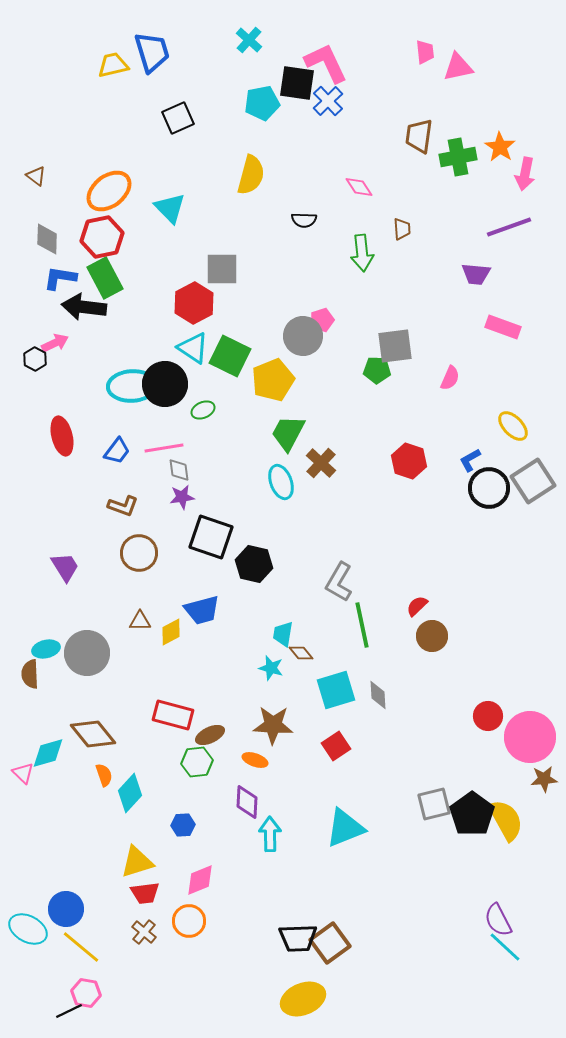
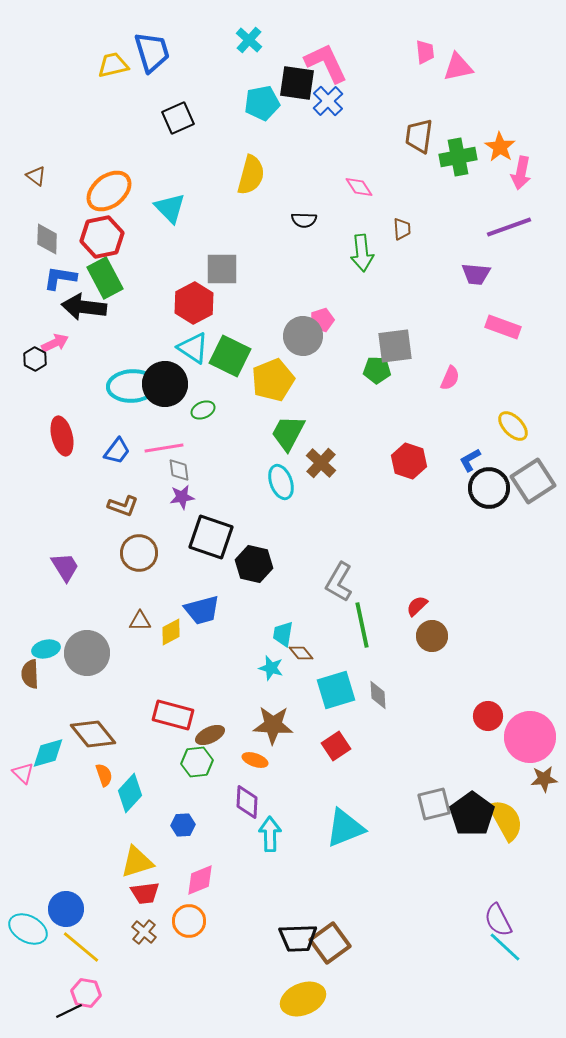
pink arrow at (525, 174): moved 4 px left, 1 px up
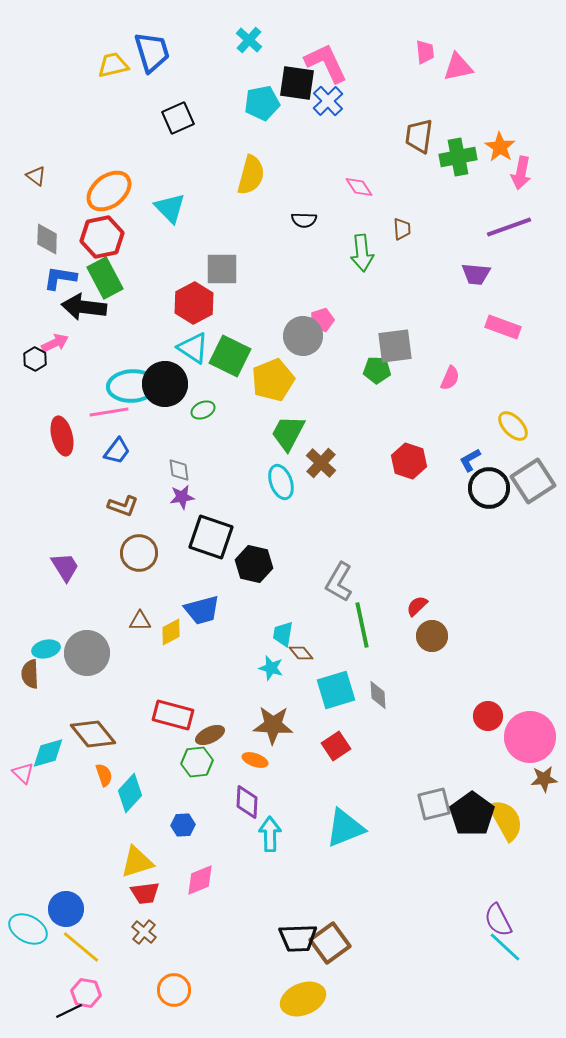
pink line at (164, 448): moved 55 px left, 36 px up
orange circle at (189, 921): moved 15 px left, 69 px down
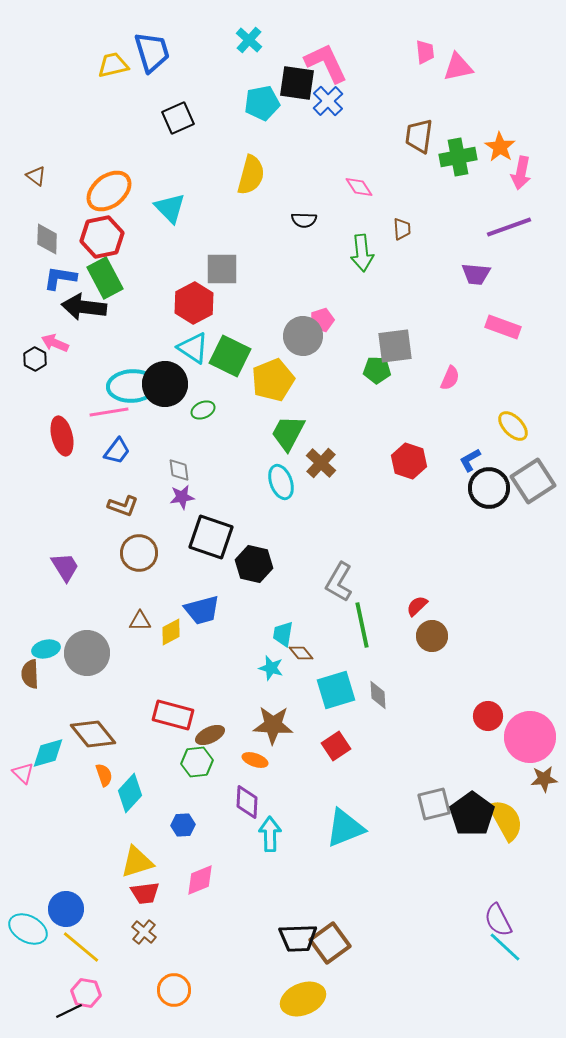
pink arrow at (55, 343): rotated 132 degrees counterclockwise
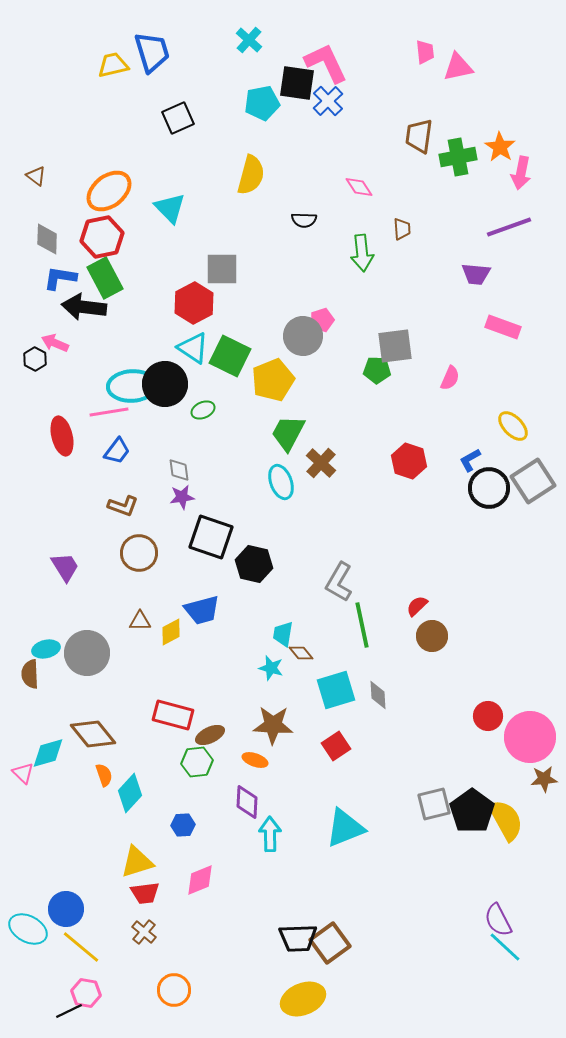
black pentagon at (472, 814): moved 3 px up
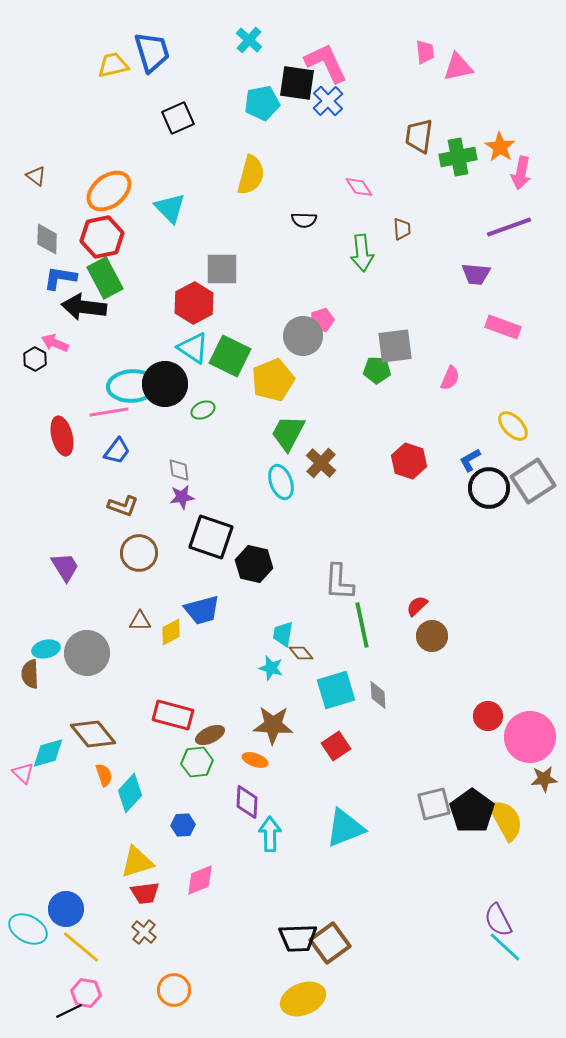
gray L-shape at (339, 582): rotated 27 degrees counterclockwise
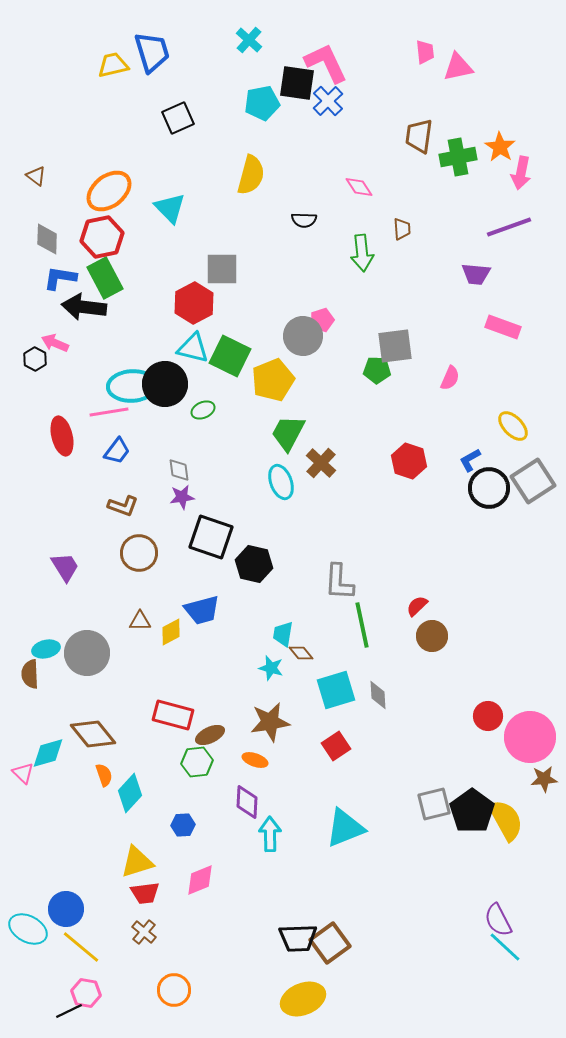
cyan triangle at (193, 348): rotated 20 degrees counterclockwise
brown star at (273, 725): moved 3 px left, 3 px up; rotated 12 degrees counterclockwise
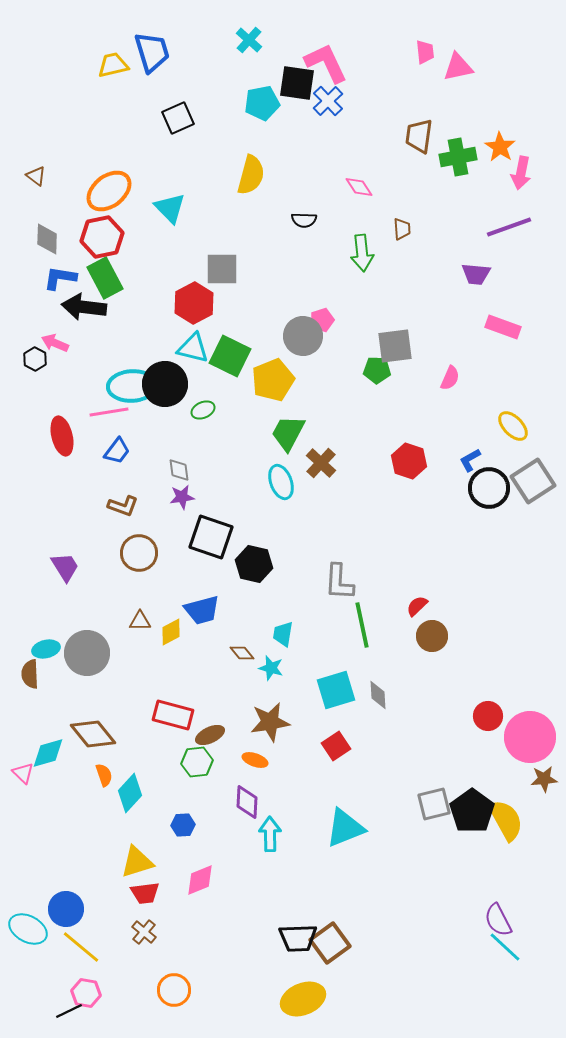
brown diamond at (301, 653): moved 59 px left
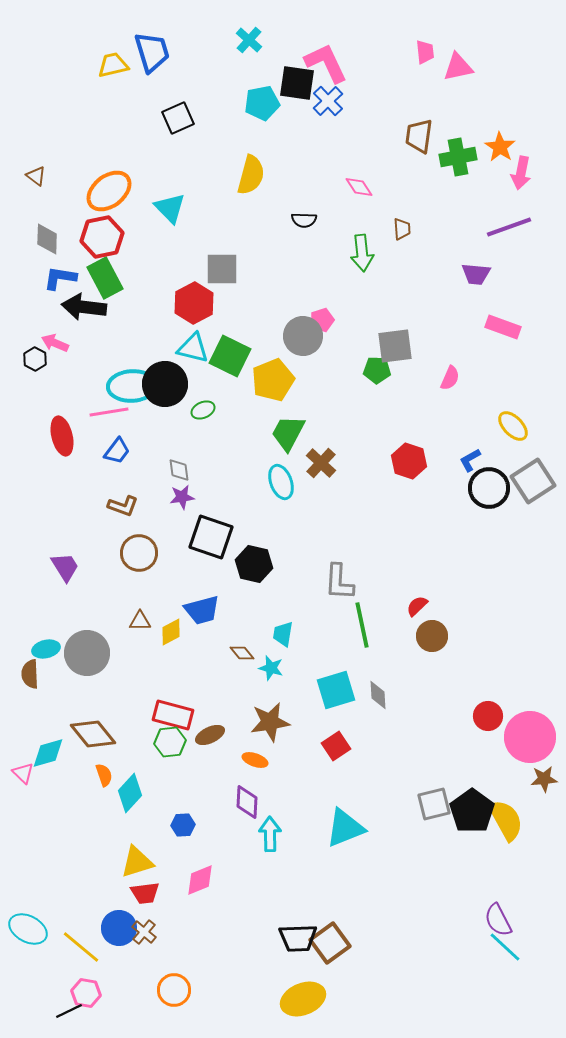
green hexagon at (197, 762): moved 27 px left, 20 px up
blue circle at (66, 909): moved 53 px right, 19 px down
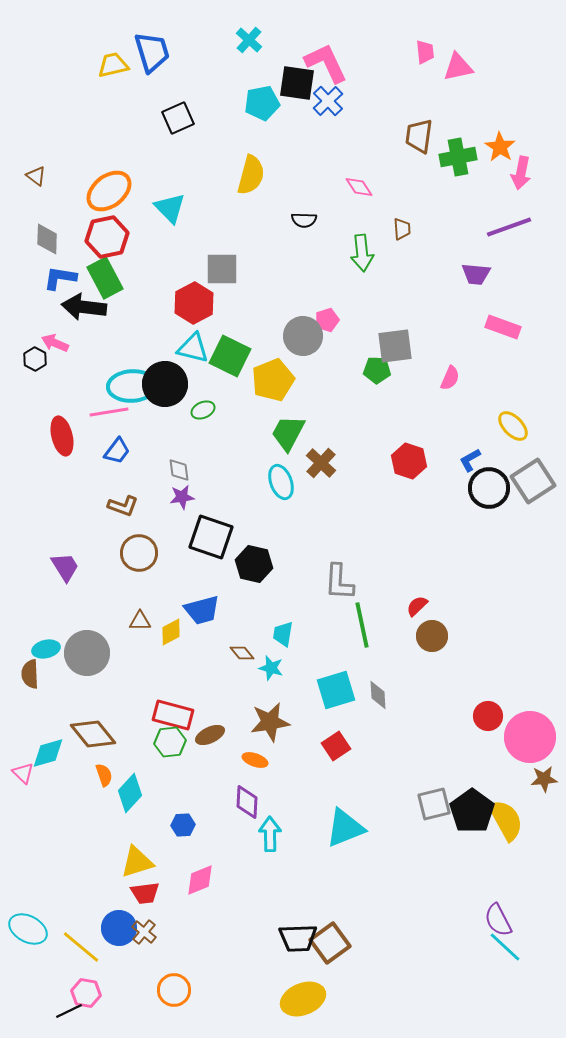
red hexagon at (102, 237): moved 5 px right
pink pentagon at (322, 320): moved 5 px right
